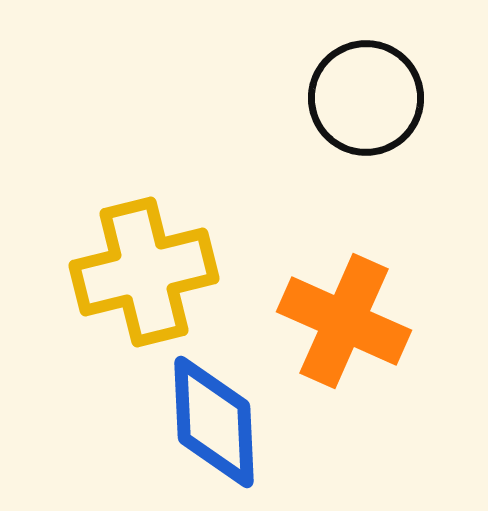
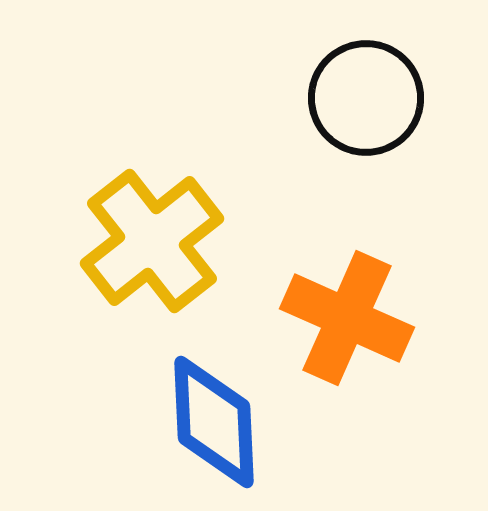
yellow cross: moved 8 px right, 31 px up; rotated 24 degrees counterclockwise
orange cross: moved 3 px right, 3 px up
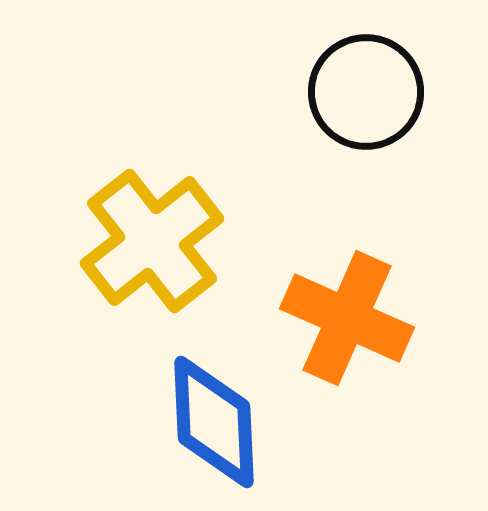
black circle: moved 6 px up
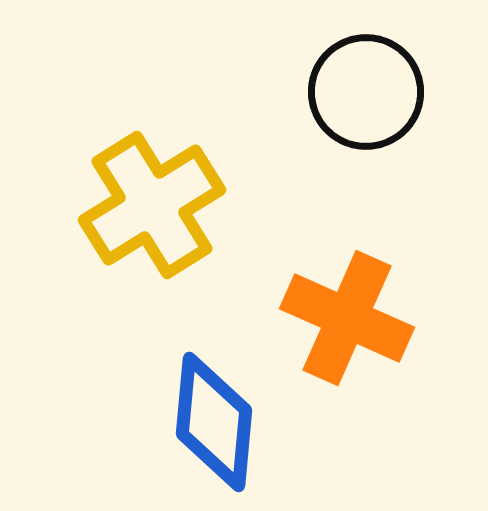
yellow cross: moved 36 px up; rotated 6 degrees clockwise
blue diamond: rotated 8 degrees clockwise
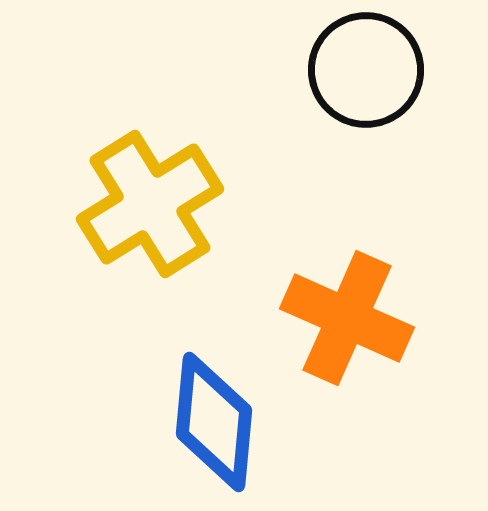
black circle: moved 22 px up
yellow cross: moved 2 px left, 1 px up
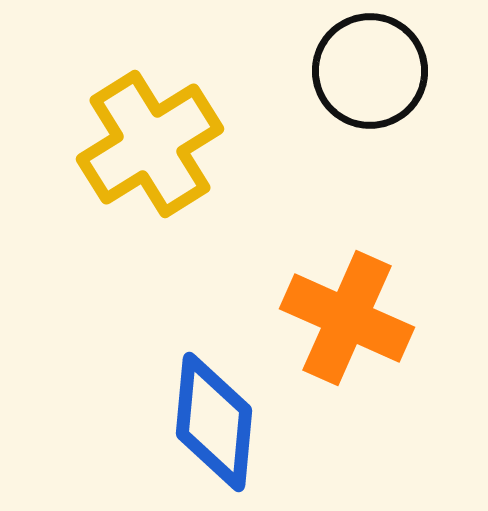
black circle: moved 4 px right, 1 px down
yellow cross: moved 60 px up
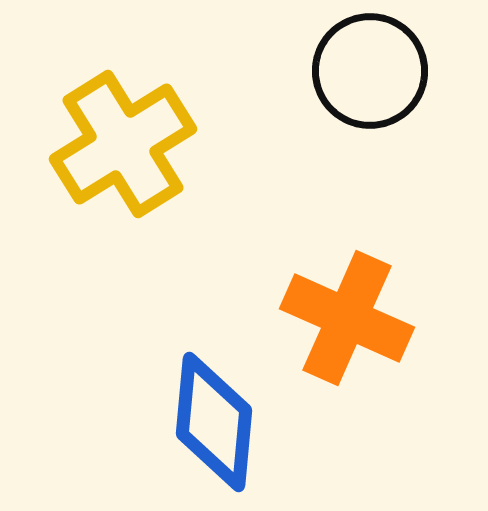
yellow cross: moved 27 px left
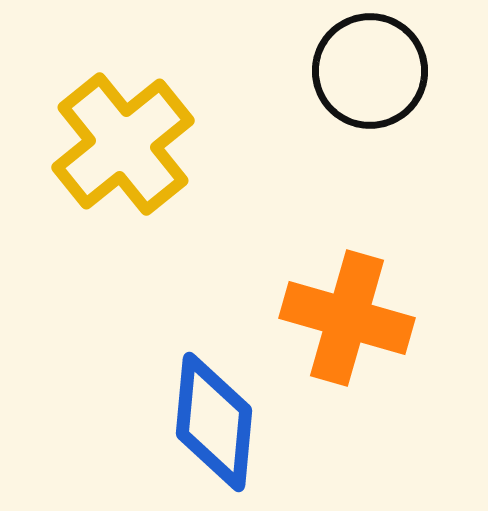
yellow cross: rotated 7 degrees counterclockwise
orange cross: rotated 8 degrees counterclockwise
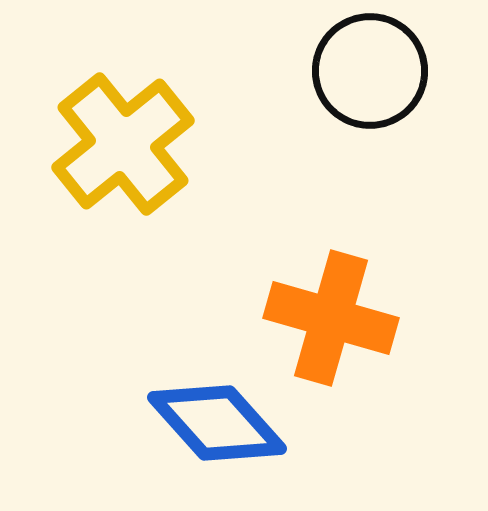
orange cross: moved 16 px left
blue diamond: moved 3 px right, 1 px down; rotated 47 degrees counterclockwise
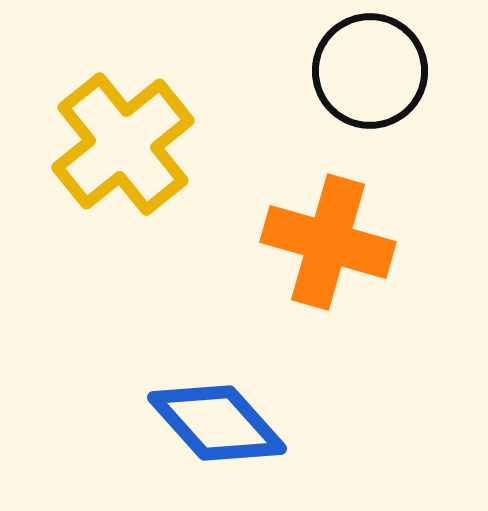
orange cross: moved 3 px left, 76 px up
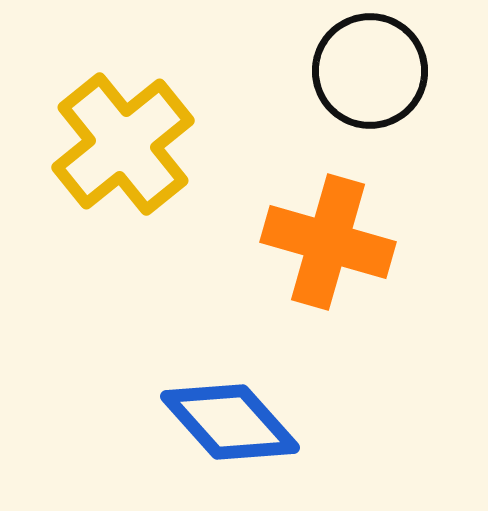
blue diamond: moved 13 px right, 1 px up
